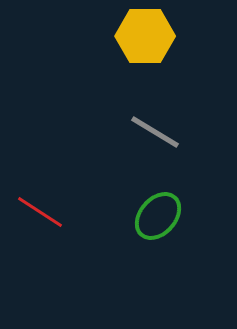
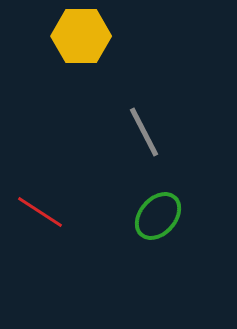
yellow hexagon: moved 64 px left
gray line: moved 11 px left; rotated 32 degrees clockwise
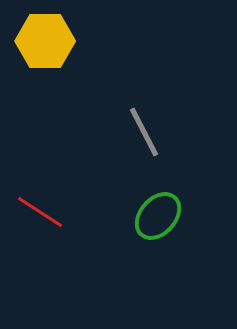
yellow hexagon: moved 36 px left, 5 px down
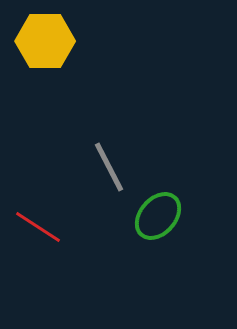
gray line: moved 35 px left, 35 px down
red line: moved 2 px left, 15 px down
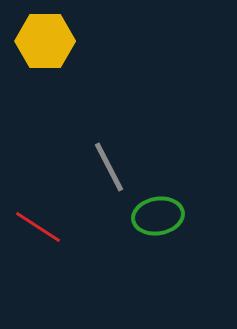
green ellipse: rotated 39 degrees clockwise
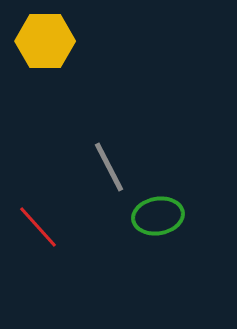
red line: rotated 15 degrees clockwise
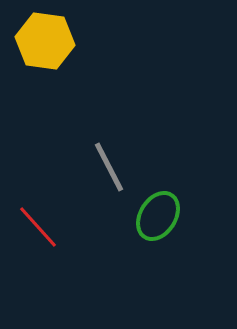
yellow hexagon: rotated 8 degrees clockwise
green ellipse: rotated 48 degrees counterclockwise
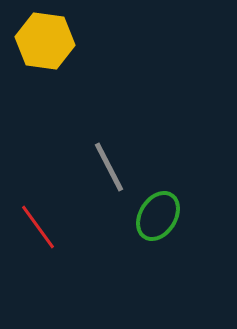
red line: rotated 6 degrees clockwise
